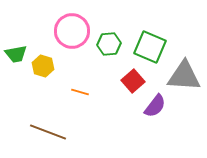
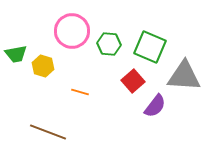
green hexagon: rotated 10 degrees clockwise
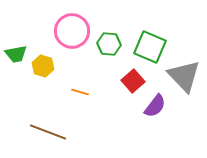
gray triangle: rotated 42 degrees clockwise
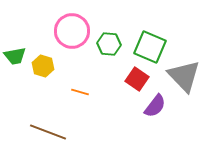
green trapezoid: moved 1 px left, 2 px down
red square: moved 4 px right, 2 px up; rotated 15 degrees counterclockwise
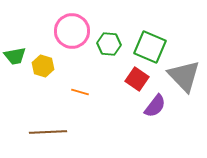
brown line: rotated 24 degrees counterclockwise
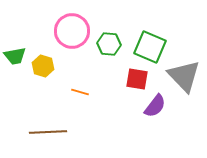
red square: rotated 25 degrees counterclockwise
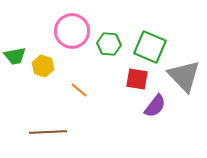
orange line: moved 1 px left, 2 px up; rotated 24 degrees clockwise
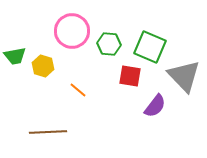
red square: moved 7 px left, 3 px up
orange line: moved 1 px left
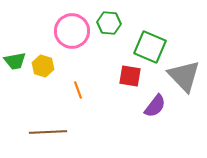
green hexagon: moved 21 px up
green trapezoid: moved 5 px down
orange line: rotated 30 degrees clockwise
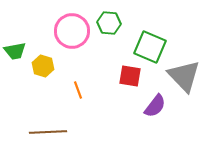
green trapezoid: moved 10 px up
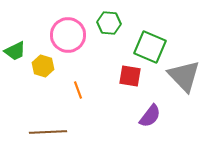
pink circle: moved 4 px left, 4 px down
green trapezoid: rotated 15 degrees counterclockwise
purple semicircle: moved 5 px left, 10 px down
